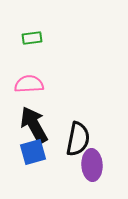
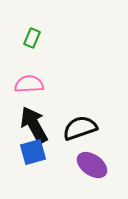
green rectangle: rotated 60 degrees counterclockwise
black semicircle: moved 2 px right, 11 px up; rotated 120 degrees counterclockwise
purple ellipse: rotated 52 degrees counterclockwise
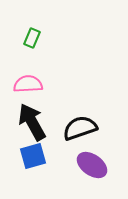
pink semicircle: moved 1 px left
black arrow: moved 2 px left, 3 px up
blue square: moved 4 px down
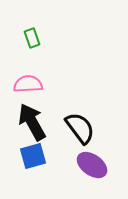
green rectangle: rotated 42 degrees counterclockwise
black semicircle: rotated 72 degrees clockwise
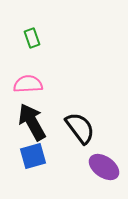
purple ellipse: moved 12 px right, 2 px down
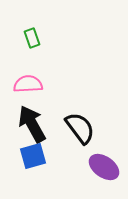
black arrow: moved 2 px down
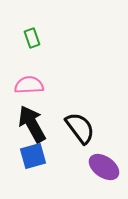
pink semicircle: moved 1 px right, 1 px down
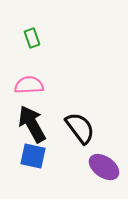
blue square: rotated 28 degrees clockwise
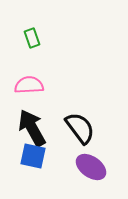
black arrow: moved 4 px down
purple ellipse: moved 13 px left
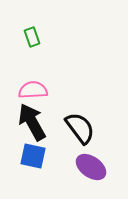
green rectangle: moved 1 px up
pink semicircle: moved 4 px right, 5 px down
black arrow: moved 6 px up
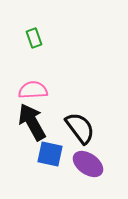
green rectangle: moved 2 px right, 1 px down
blue square: moved 17 px right, 2 px up
purple ellipse: moved 3 px left, 3 px up
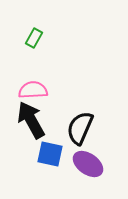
green rectangle: rotated 48 degrees clockwise
black arrow: moved 1 px left, 2 px up
black semicircle: rotated 120 degrees counterclockwise
